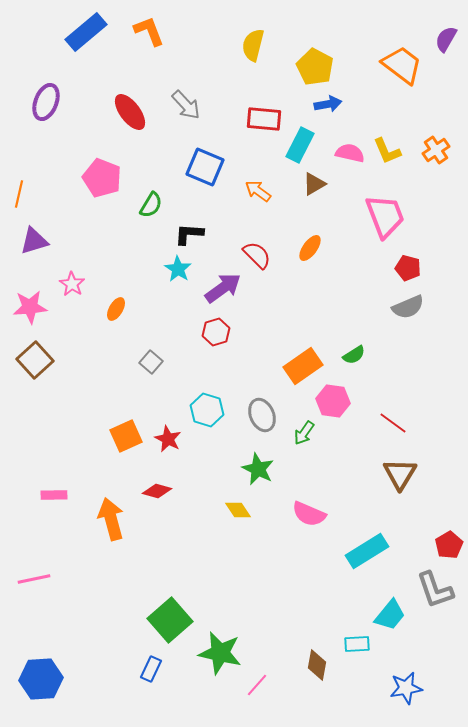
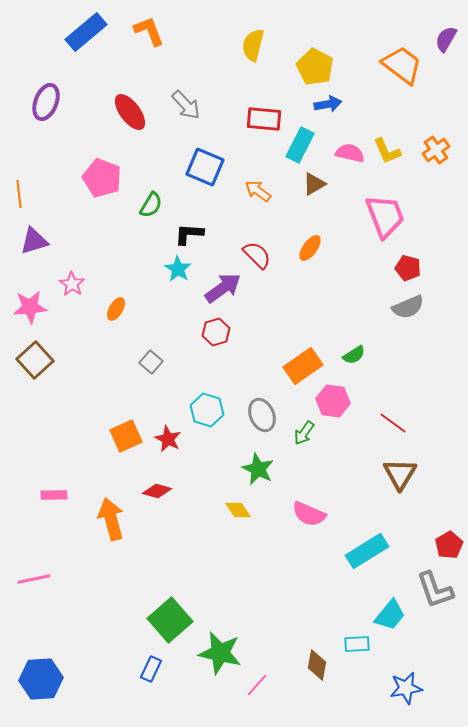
orange line at (19, 194): rotated 20 degrees counterclockwise
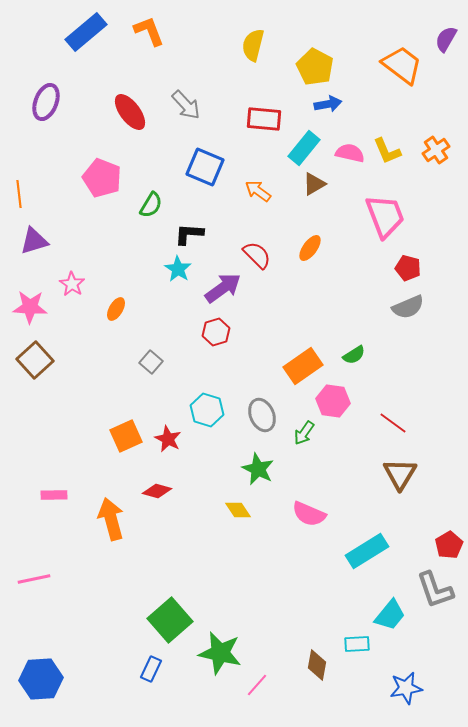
cyan rectangle at (300, 145): moved 4 px right, 3 px down; rotated 12 degrees clockwise
pink star at (30, 307): rotated 8 degrees clockwise
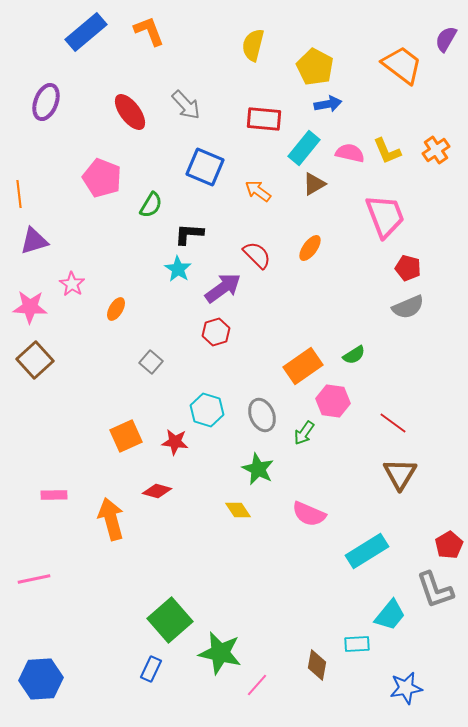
red star at (168, 439): moved 7 px right, 3 px down; rotated 20 degrees counterclockwise
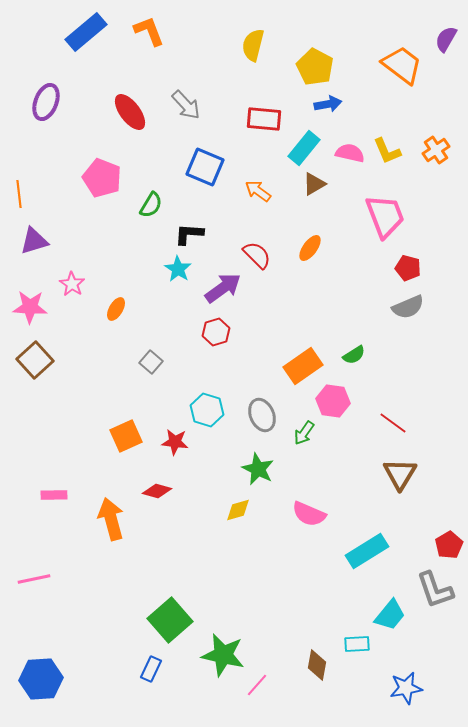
yellow diamond at (238, 510): rotated 72 degrees counterclockwise
green star at (220, 653): moved 3 px right, 2 px down
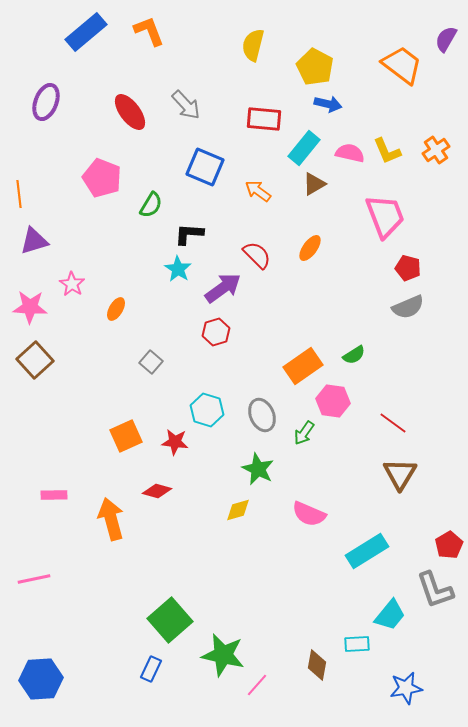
blue arrow at (328, 104): rotated 24 degrees clockwise
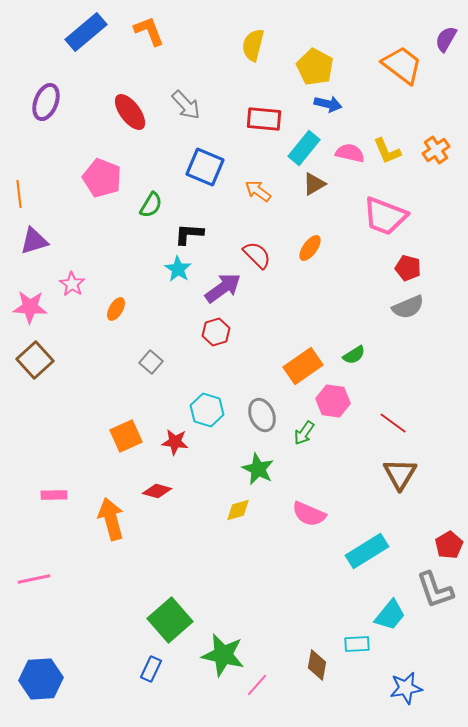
pink trapezoid at (385, 216): rotated 132 degrees clockwise
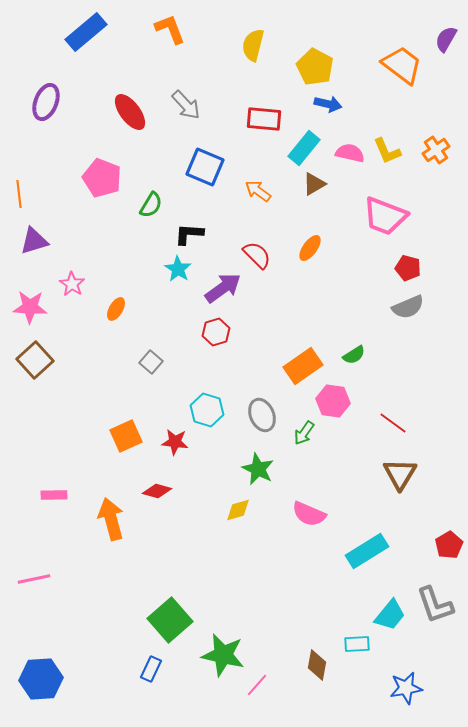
orange L-shape at (149, 31): moved 21 px right, 2 px up
gray L-shape at (435, 590): moved 15 px down
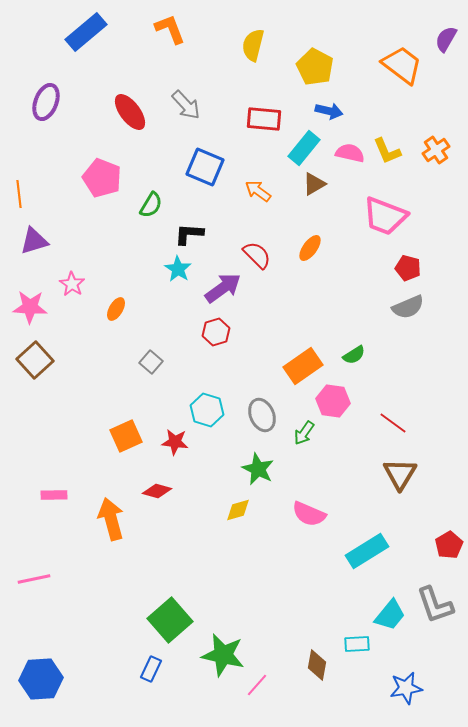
blue arrow at (328, 104): moved 1 px right, 7 px down
